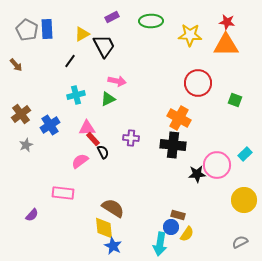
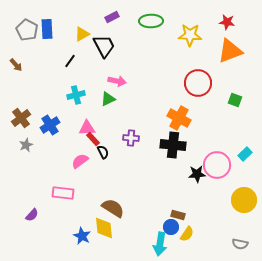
orange triangle: moved 4 px right, 6 px down; rotated 20 degrees counterclockwise
brown cross: moved 4 px down
gray semicircle: moved 2 px down; rotated 140 degrees counterclockwise
blue star: moved 31 px left, 10 px up
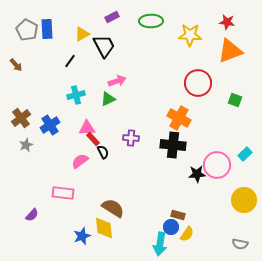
pink arrow: rotated 30 degrees counterclockwise
blue star: rotated 24 degrees clockwise
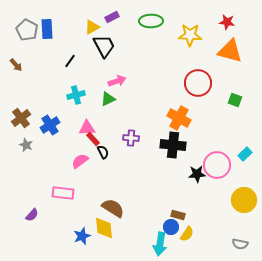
yellow triangle: moved 10 px right, 7 px up
orange triangle: rotated 36 degrees clockwise
gray star: rotated 24 degrees counterclockwise
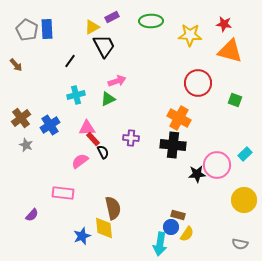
red star: moved 3 px left, 2 px down
brown semicircle: rotated 45 degrees clockwise
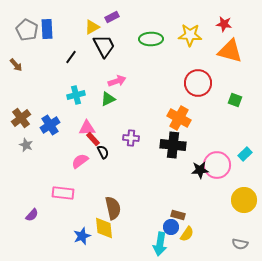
green ellipse: moved 18 px down
black line: moved 1 px right, 4 px up
black star: moved 3 px right, 4 px up
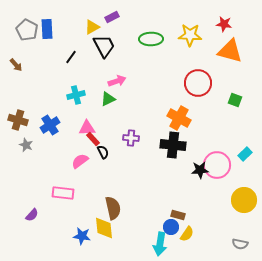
brown cross: moved 3 px left, 2 px down; rotated 36 degrees counterclockwise
blue star: rotated 30 degrees clockwise
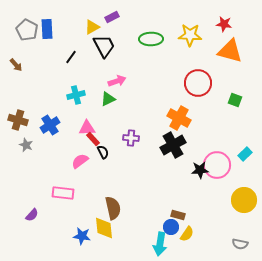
black cross: rotated 35 degrees counterclockwise
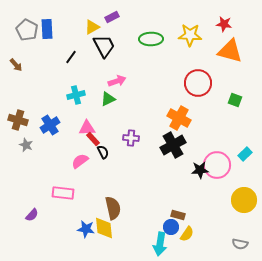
blue star: moved 4 px right, 7 px up
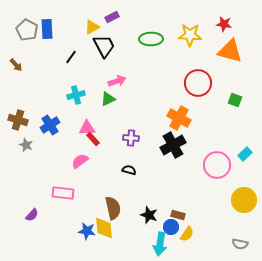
black semicircle: moved 26 px right, 18 px down; rotated 48 degrees counterclockwise
black star: moved 51 px left, 45 px down; rotated 24 degrees clockwise
blue star: moved 1 px right, 2 px down
